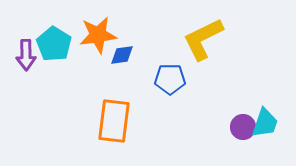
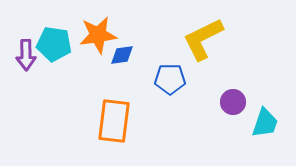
cyan pentagon: rotated 24 degrees counterclockwise
purple circle: moved 10 px left, 25 px up
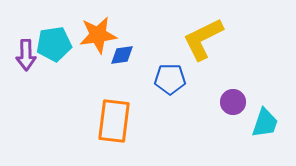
cyan pentagon: rotated 16 degrees counterclockwise
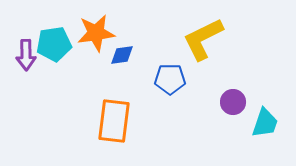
orange star: moved 2 px left, 2 px up
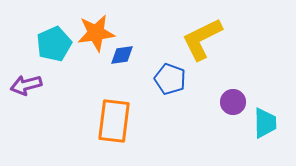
yellow L-shape: moved 1 px left
cyan pentagon: rotated 16 degrees counterclockwise
purple arrow: moved 30 px down; rotated 76 degrees clockwise
blue pentagon: rotated 20 degrees clockwise
cyan trapezoid: rotated 20 degrees counterclockwise
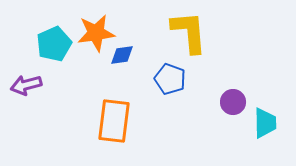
yellow L-shape: moved 13 px left, 7 px up; rotated 111 degrees clockwise
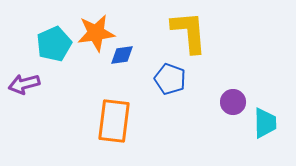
purple arrow: moved 2 px left, 1 px up
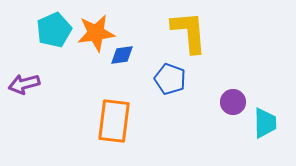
cyan pentagon: moved 14 px up
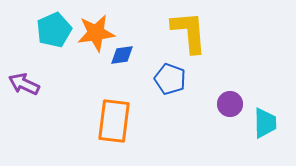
purple arrow: rotated 40 degrees clockwise
purple circle: moved 3 px left, 2 px down
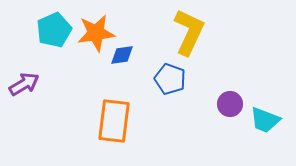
yellow L-shape: rotated 30 degrees clockwise
purple arrow: rotated 124 degrees clockwise
cyan trapezoid: moved 3 px up; rotated 112 degrees clockwise
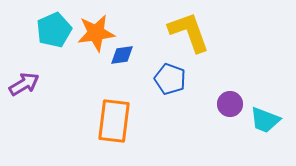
yellow L-shape: rotated 45 degrees counterclockwise
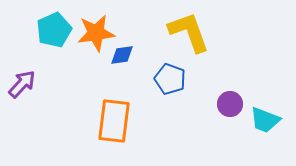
purple arrow: moved 2 px left; rotated 16 degrees counterclockwise
